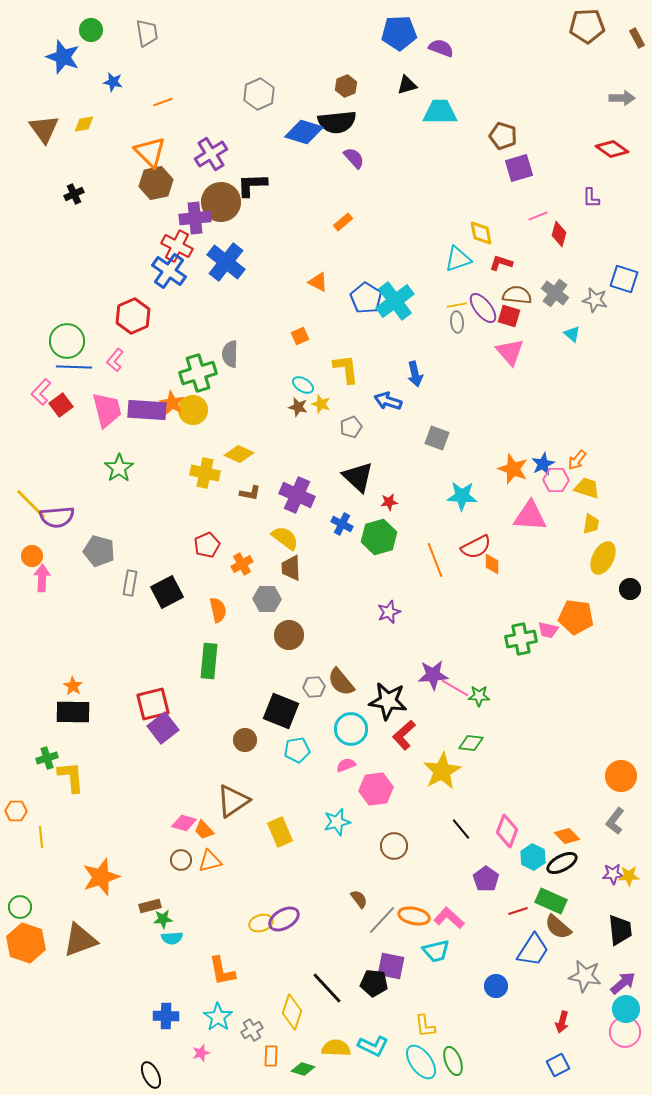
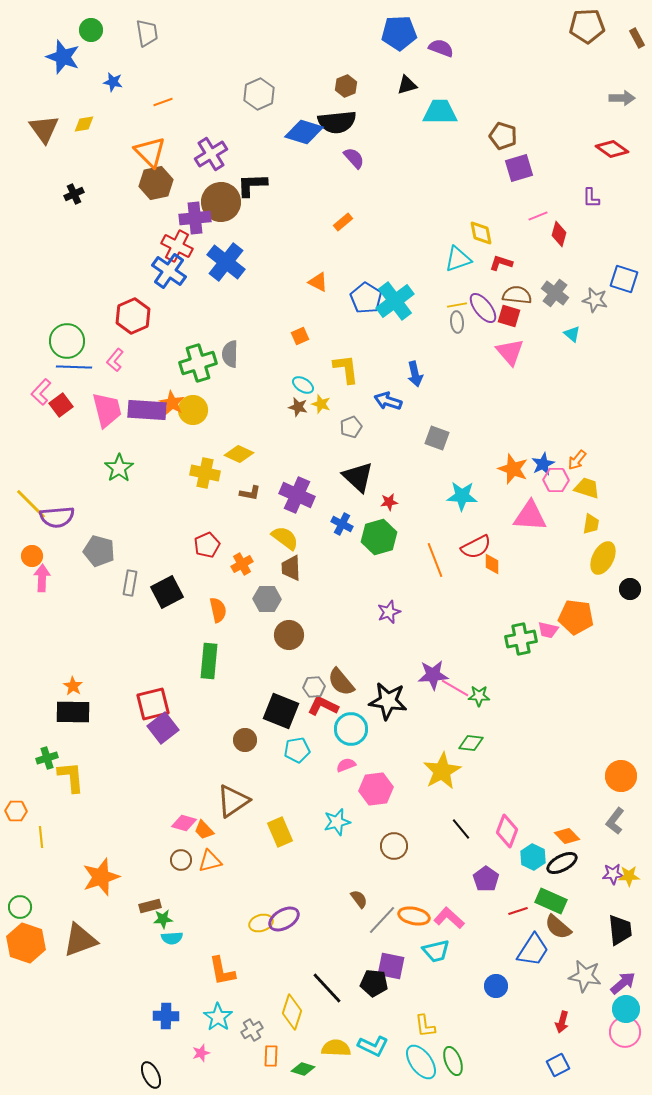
green cross at (198, 373): moved 10 px up
red L-shape at (404, 735): moved 81 px left, 29 px up; rotated 68 degrees clockwise
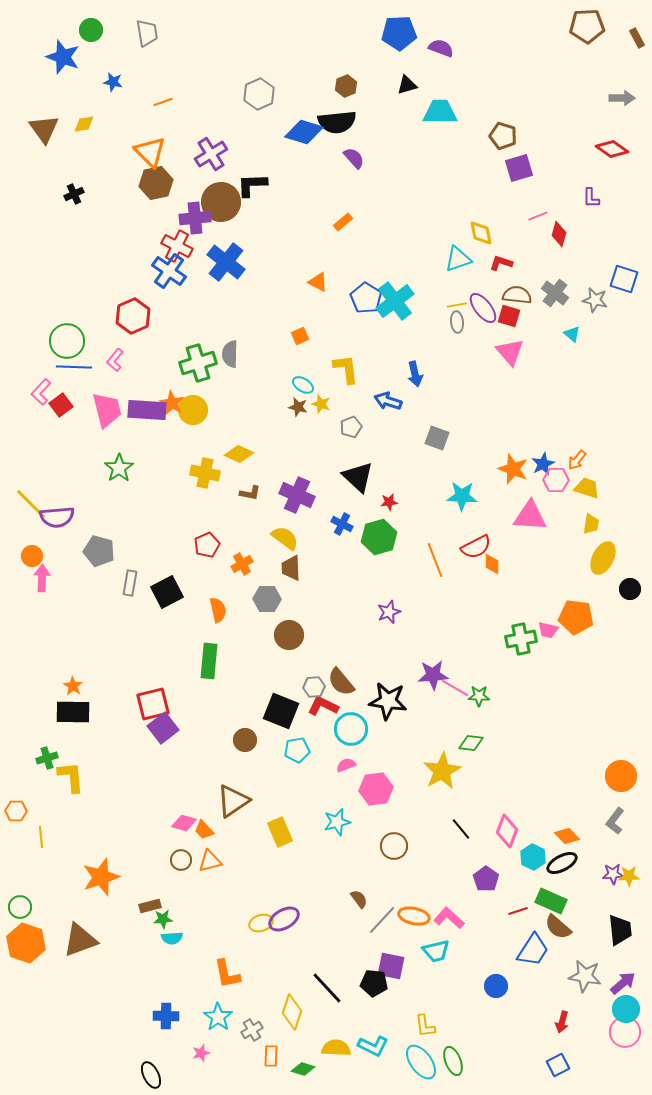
orange L-shape at (222, 971): moved 5 px right, 3 px down
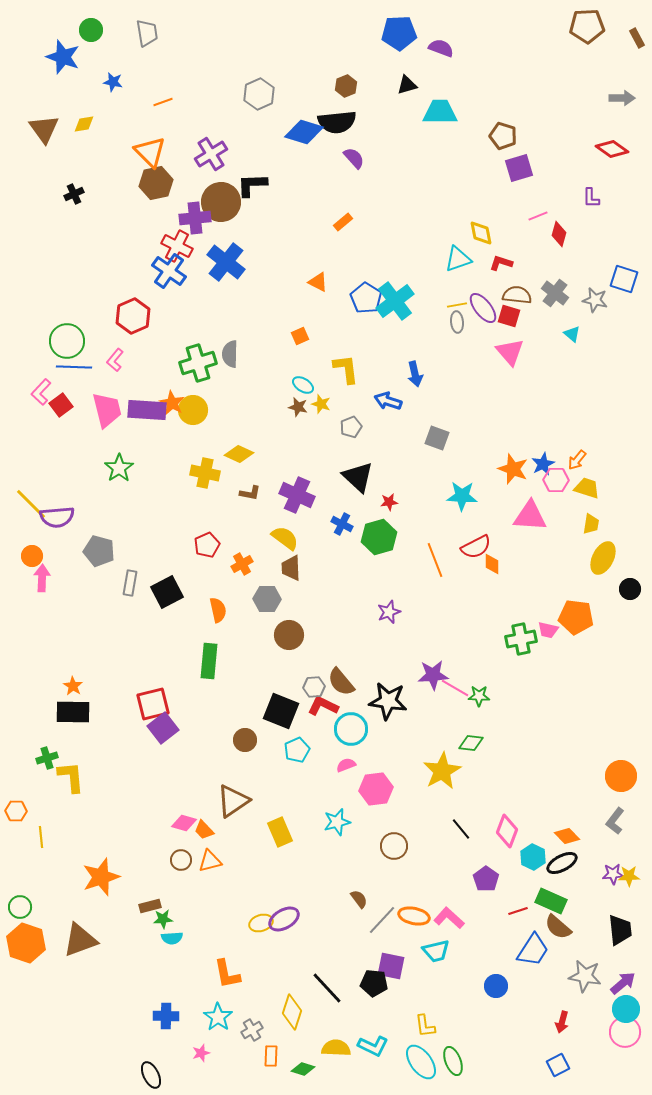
cyan pentagon at (297, 750): rotated 15 degrees counterclockwise
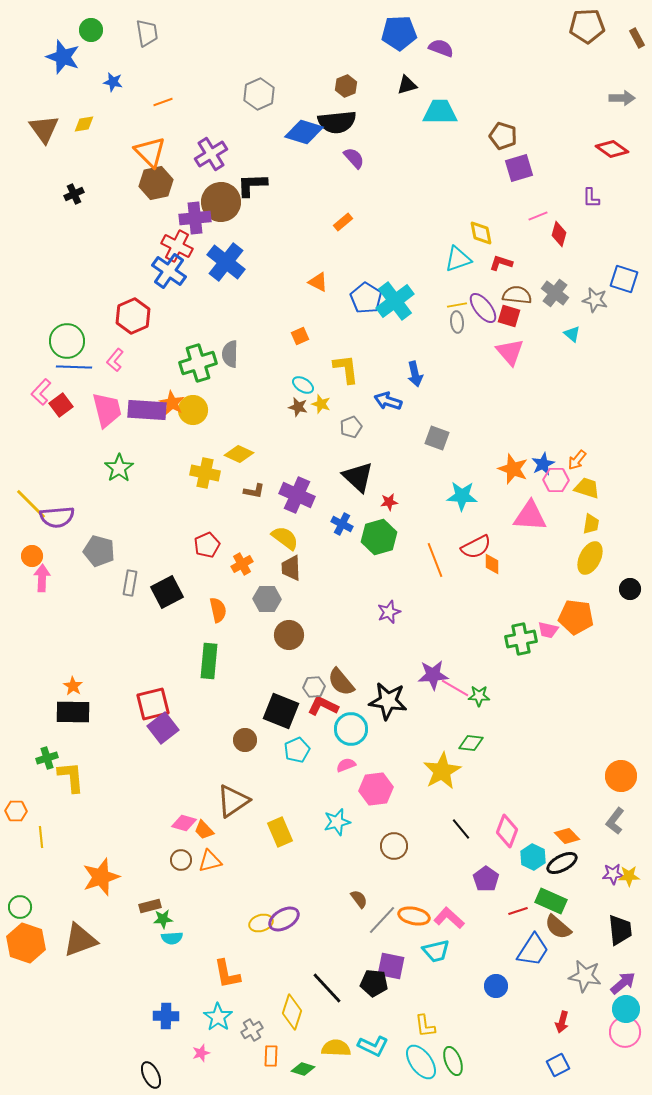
brown L-shape at (250, 493): moved 4 px right, 2 px up
yellow ellipse at (603, 558): moved 13 px left
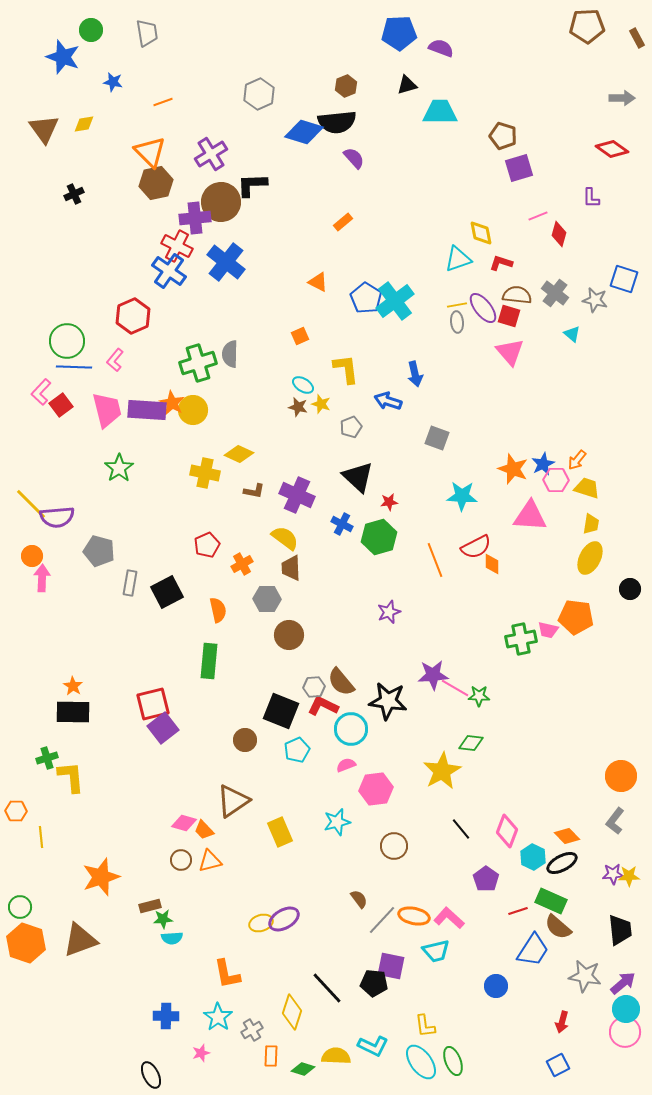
yellow semicircle at (336, 1048): moved 8 px down
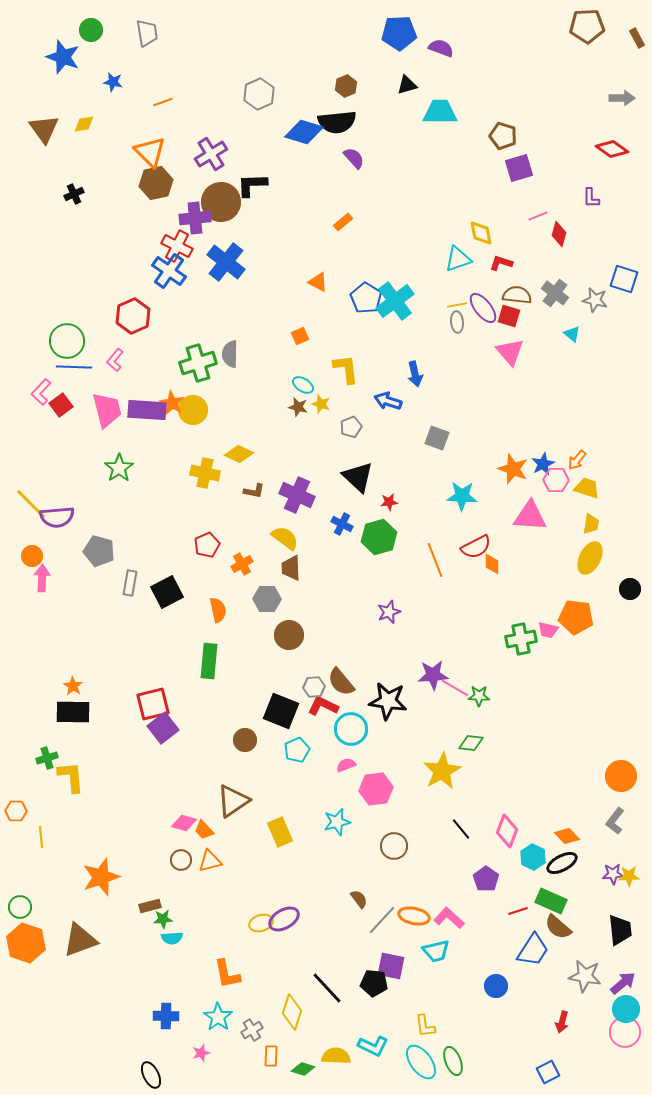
blue square at (558, 1065): moved 10 px left, 7 px down
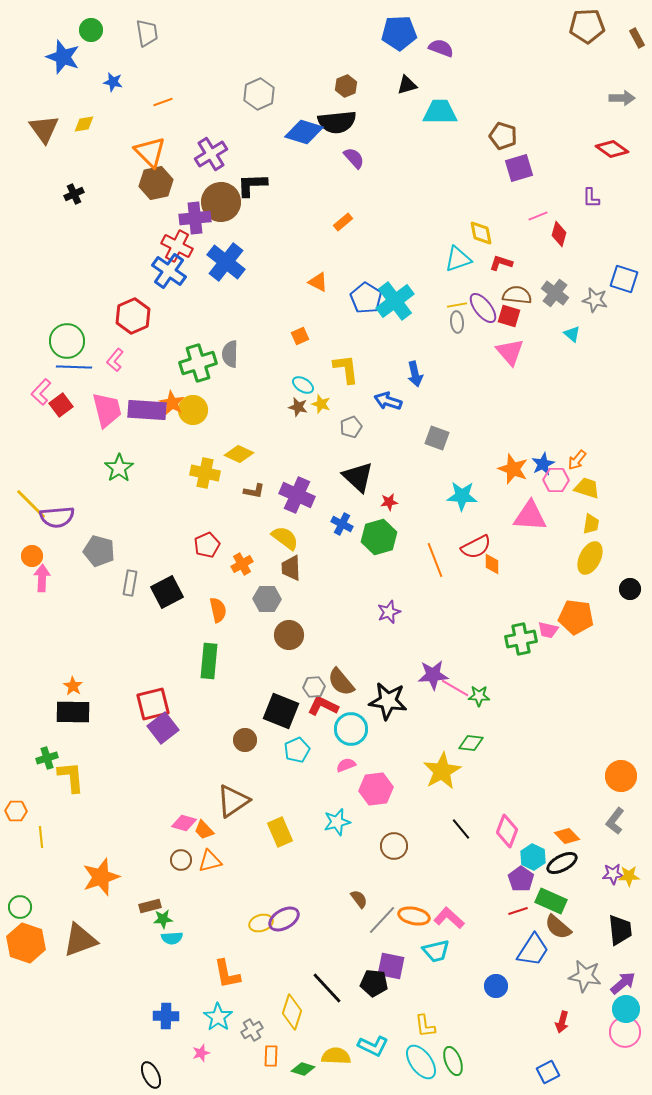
purple pentagon at (486, 879): moved 35 px right
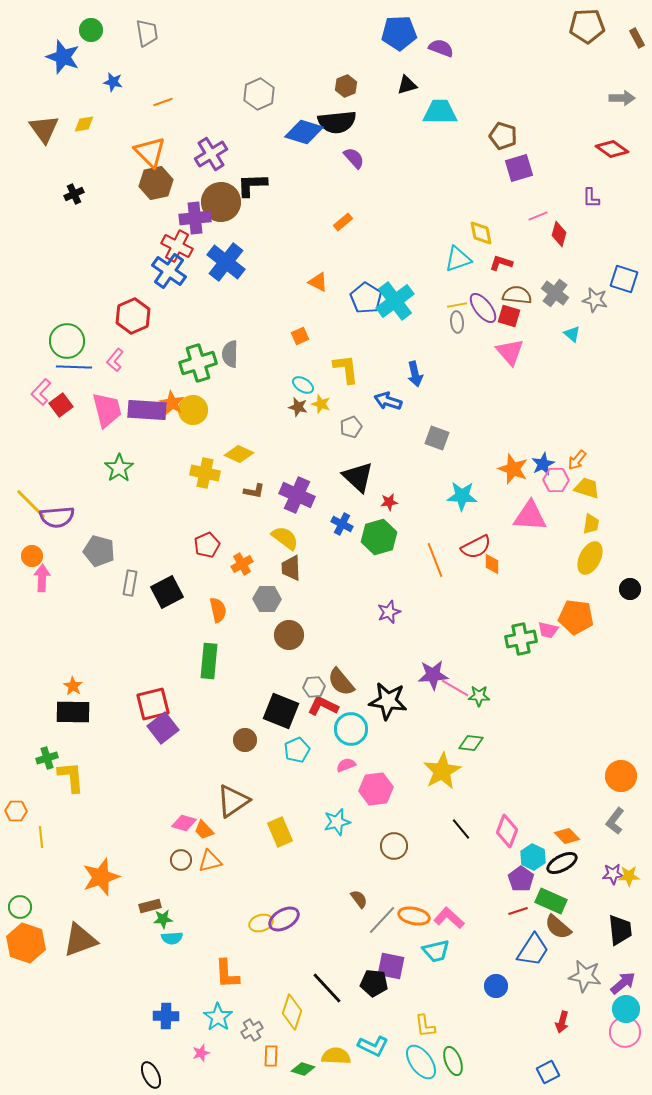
orange L-shape at (227, 974): rotated 8 degrees clockwise
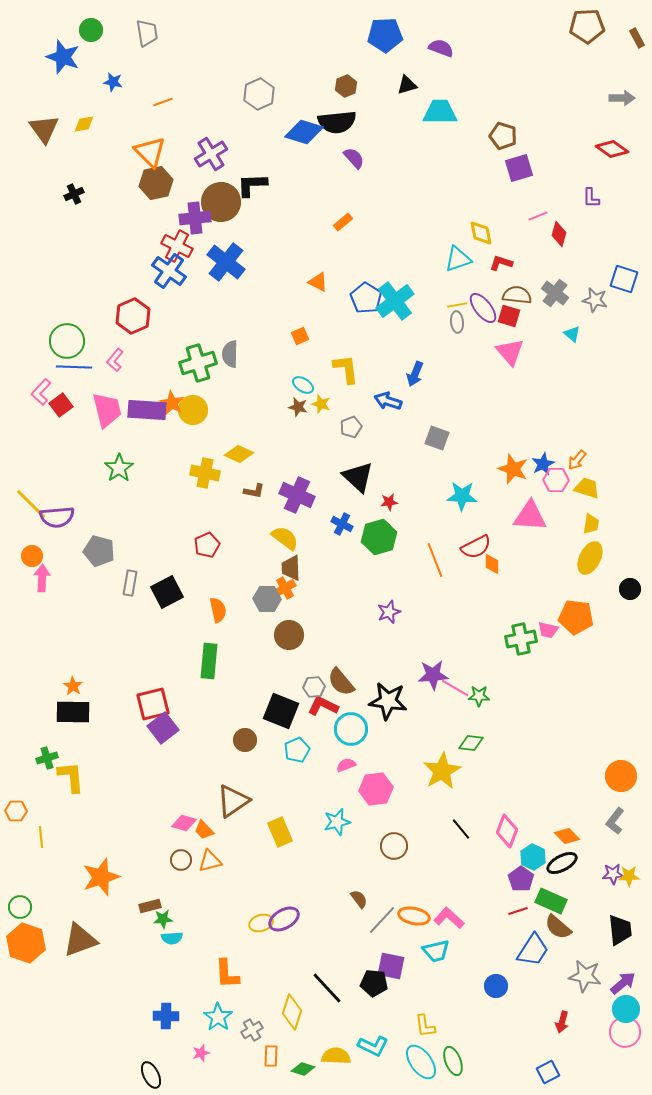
blue pentagon at (399, 33): moved 14 px left, 2 px down
blue arrow at (415, 374): rotated 35 degrees clockwise
orange cross at (242, 564): moved 43 px right, 24 px down
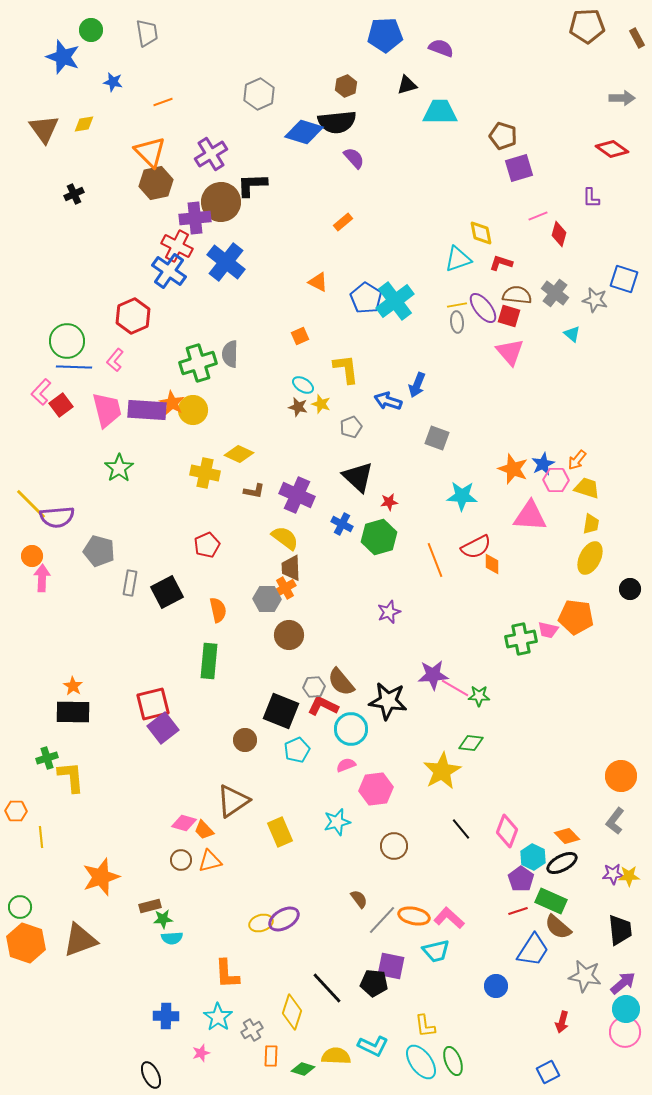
blue arrow at (415, 374): moved 2 px right, 11 px down
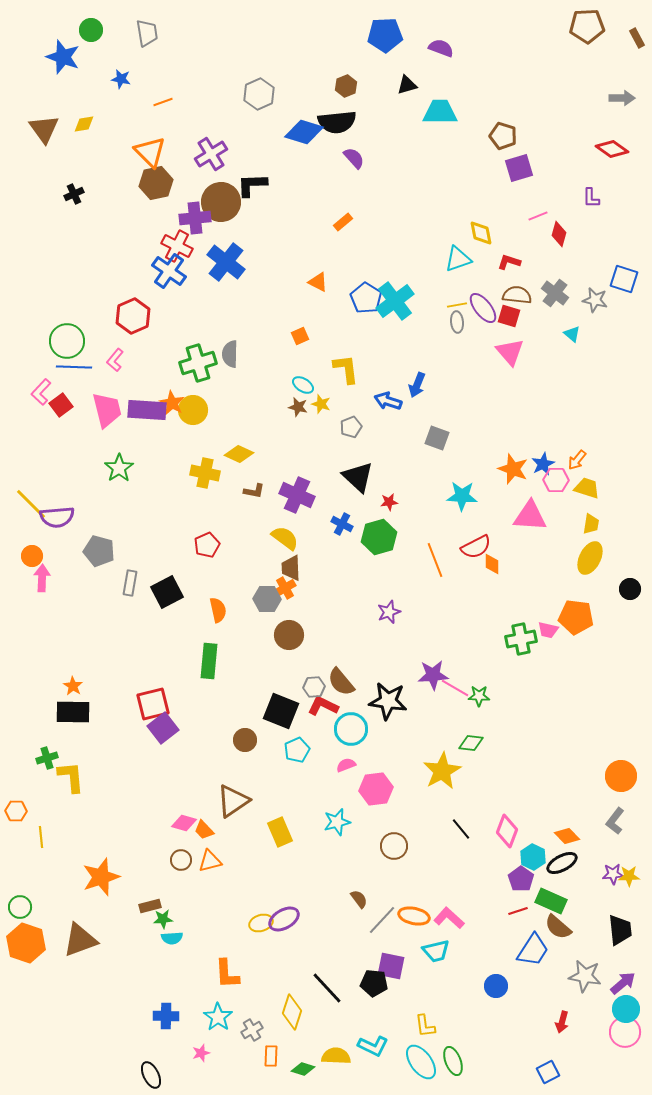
blue star at (113, 82): moved 8 px right, 3 px up
red L-shape at (501, 263): moved 8 px right, 1 px up
